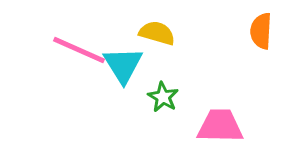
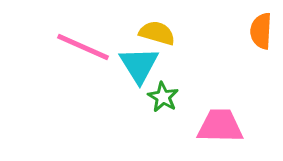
pink line: moved 4 px right, 3 px up
cyan triangle: moved 16 px right
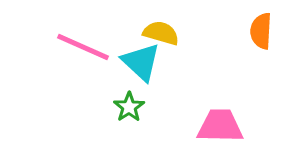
yellow semicircle: moved 4 px right
cyan triangle: moved 2 px right, 3 px up; rotated 15 degrees counterclockwise
green star: moved 34 px left, 10 px down; rotated 8 degrees clockwise
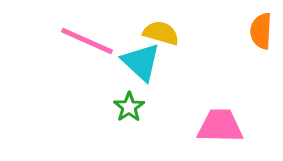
pink line: moved 4 px right, 6 px up
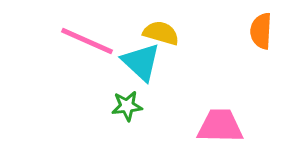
green star: moved 2 px left, 1 px up; rotated 28 degrees clockwise
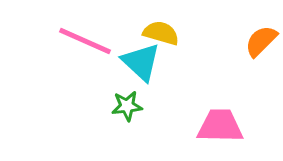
orange semicircle: moved 10 px down; rotated 42 degrees clockwise
pink line: moved 2 px left
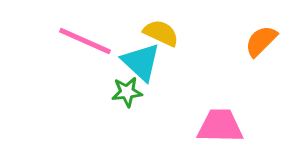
yellow semicircle: rotated 9 degrees clockwise
green star: moved 14 px up
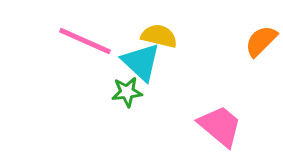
yellow semicircle: moved 2 px left, 3 px down; rotated 12 degrees counterclockwise
pink trapezoid: rotated 39 degrees clockwise
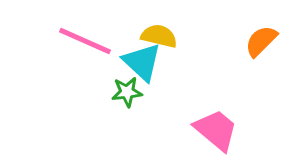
cyan triangle: moved 1 px right
pink trapezoid: moved 4 px left, 4 px down
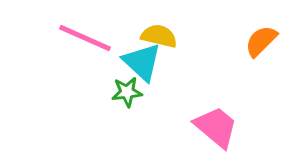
pink line: moved 3 px up
pink trapezoid: moved 3 px up
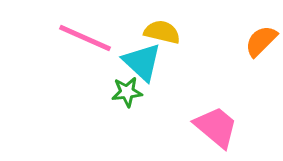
yellow semicircle: moved 3 px right, 4 px up
